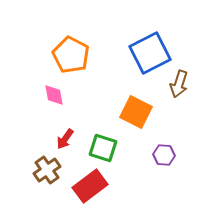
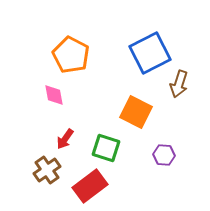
green square: moved 3 px right
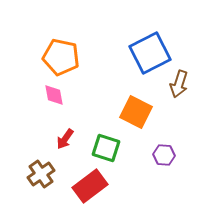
orange pentagon: moved 10 px left, 2 px down; rotated 15 degrees counterclockwise
brown cross: moved 6 px left, 4 px down
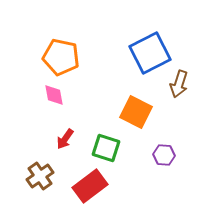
brown cross: moved 1 px left, 2 px down
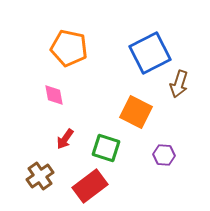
orange pentagon: moved 8 px right, 9 px up
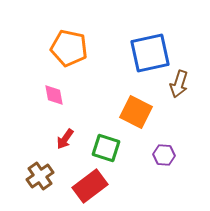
blue square: rotated 15 degrees clockwise
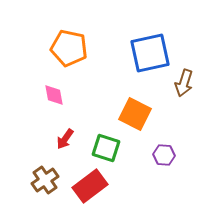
brown arrow: moved 5 px right, 1 px up
orange square: moved 1 px left, 2 px down
brown cross: moved 5 px right, 4 px down
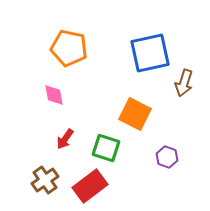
purple hexagon: moved 3 px right, 2 px down; rotated 15 degrees clockwise
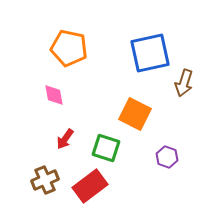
brown cross: rotated 12 degrees clockwise
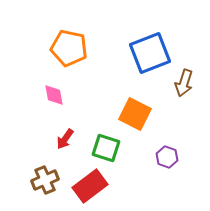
blue square: rotated 9 degrees counterclockwise
